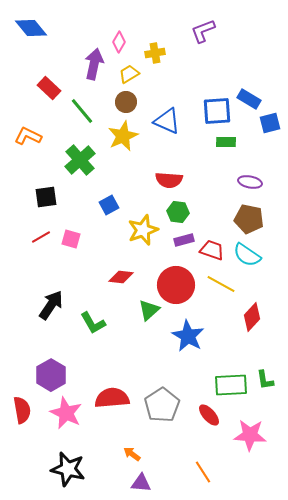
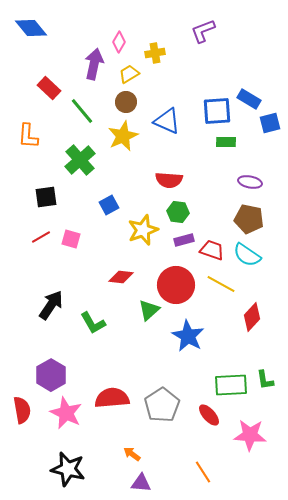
orange L-shape at (28, 136): rotated 112 degrees counterclockwise
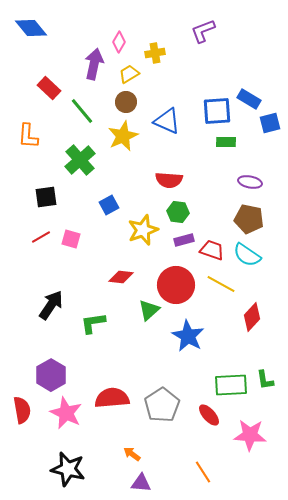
green L-shape at (93, 323): rotated 112 degrees clockwise
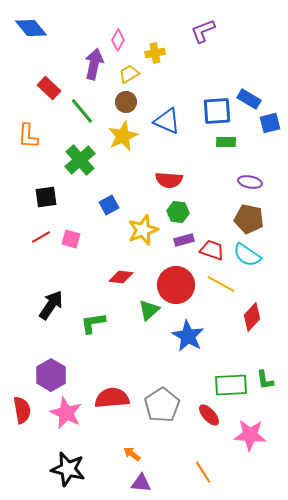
pink diamond at (119, 42): moved 1 px left, 2 px up
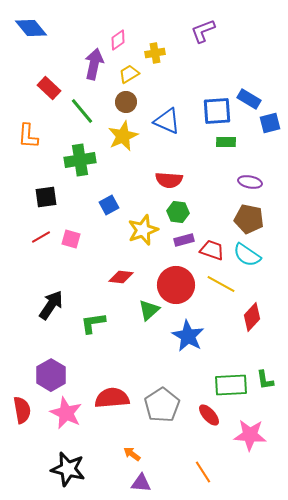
pink diamond at (118, 40): rotated 25 degrees clockwise
green cross at (80, 160): rotated 32 degrees clockwise
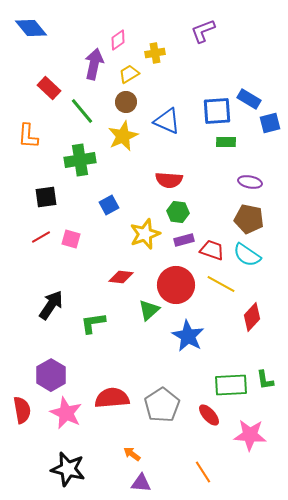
yellow star at (143, 230): moved 2 px right, 4 px down
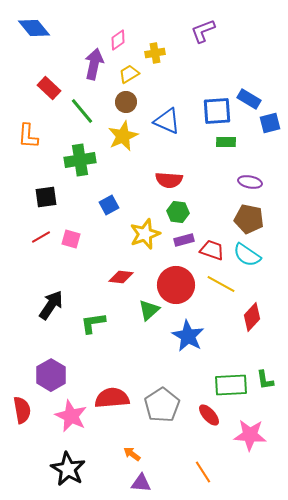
blue diamond at (31, 28): moved 3 px right
pink star at (66, 413): moved 5 px right, 3 px down
black star at (68, 469): rotated 16 degrees clockwise
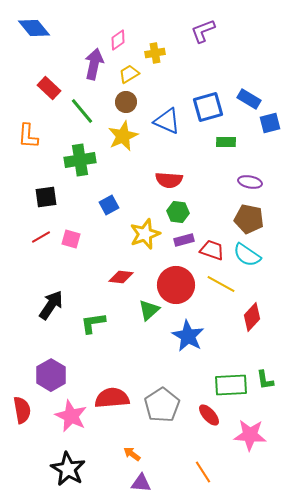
blue square at (217, 111): moved 9 px left, 4 px up; rotated 12 degrees counterclockwise
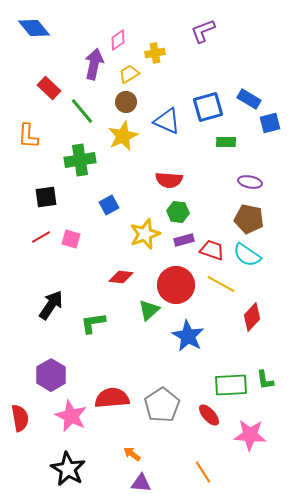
red semicircle at (22, 410): moved 2 px left, 8 px down
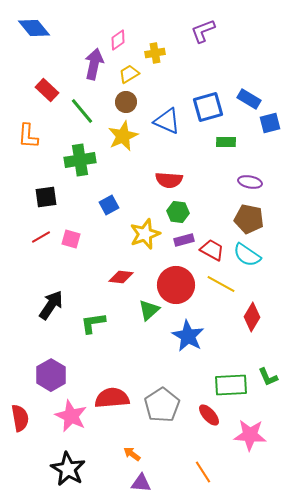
red rectangle at (49, 88): moved 2 px left, 2 px down
red trapezoid at (212, 250): rotated 10 degrees clockwise
red diamond at (252, 317): rotated 12 degrees counterclockwise
green L-shape at (265, 380): moved 3 px right, 3 px up; rotated 15 degrees counterclockwise
